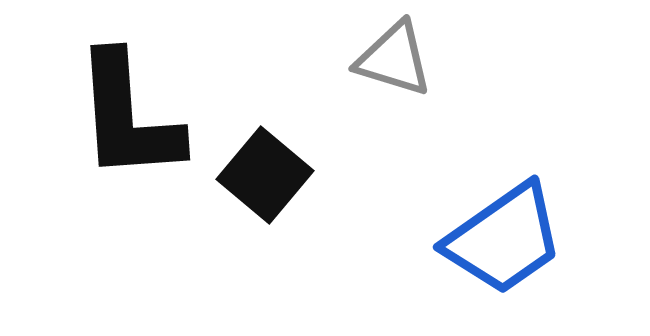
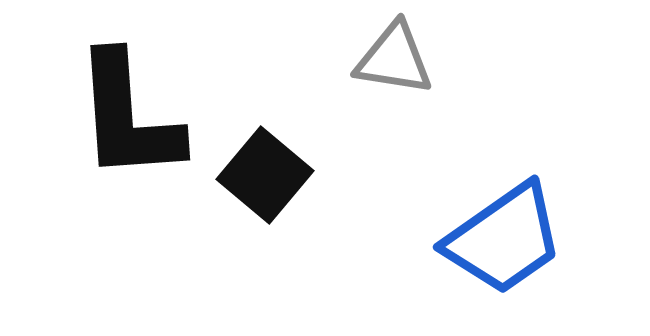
gray triangle: rotated 8 degrees counterclockwise
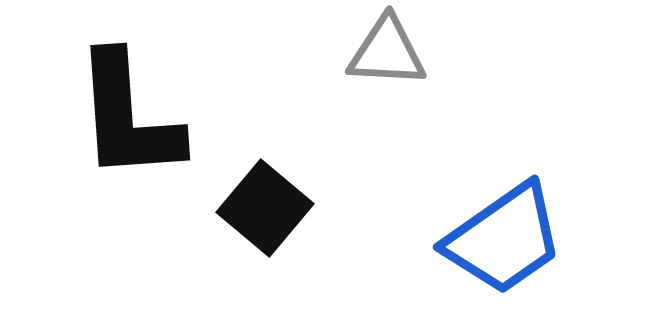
gray triangle: moved 7 px left, 7 px up; rotated 6 degrees counterclockwise
black square: moved 33 px down
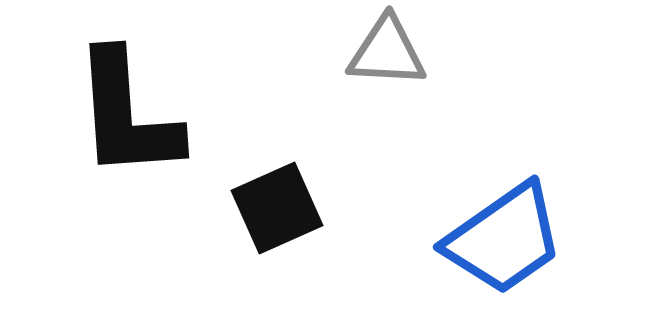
black L-shape: moved 1 px left, 2 px up
black square: moved 12 px right; rotated 26 degrees clockwise
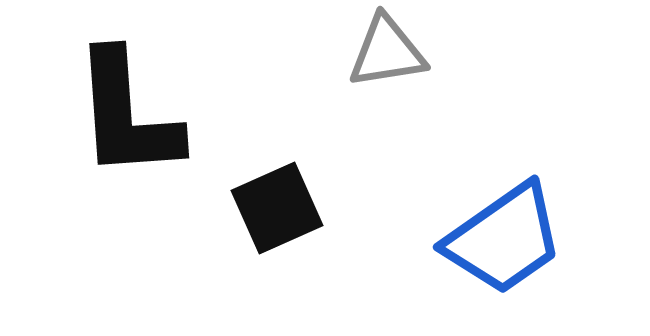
gray triangle: rotated 12 degrees counterclockwise
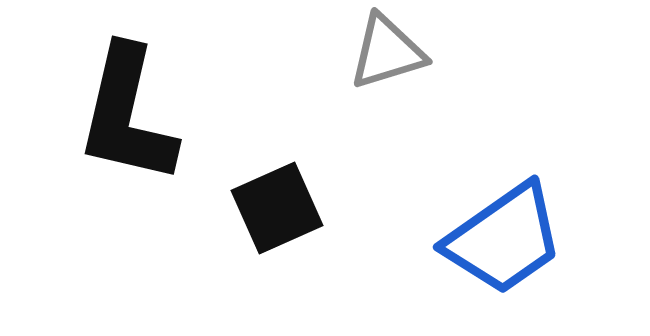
gray triangle: rotated 8 degrees counterclockwise
black L-shape: rotated 17 degrees clockwise
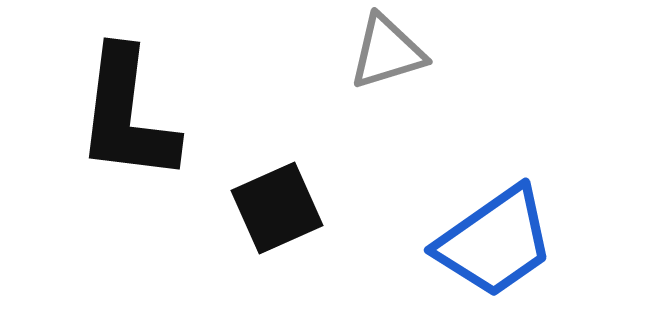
black L-shape: rotated 6 degrees counterclockwise
blue trapezoid: moved 9 px left, 3 px down
